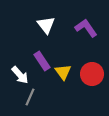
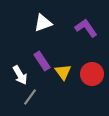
white triangle: moved 3 px left, 2 px up; rotated 48 degrees clockwise
white arrow: rotated 12 degrees clockwise
gray line: rotated 12 degrees clockwise
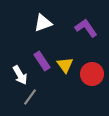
yellow triangle: moved 2 px right, 7 px up
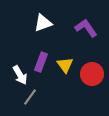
purple rectangle: moved 1 px left, 1 px down; rotated 54 degrees clockwise
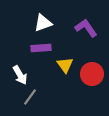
purple rectangle: moved 14 px up; rotated 66 degrees clockwise
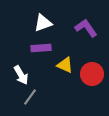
yellow triangle: rotated 30 degrees counterclockwise
white arrow: moved 1 px right
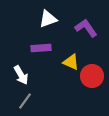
white triangle: moved 5 px right, 4 px up
yellow triangle: moved 6 px right, 3 px up
red circle: moved 2 px down
gray line: moved 5 px left, 4 px down
